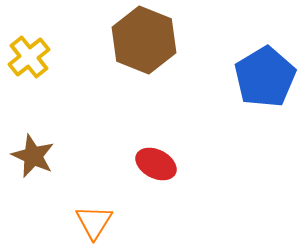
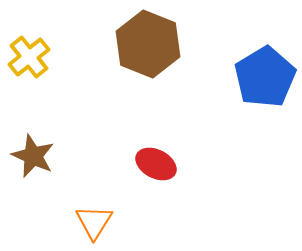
brown hexagon: moved 4 px right, 4 px down
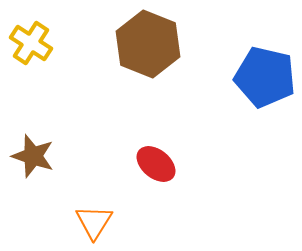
yellow cross: moved 2 px right, 14 px up; rotated 18 degrees counterclockwise
blue pentagon: rotated 28 degrees counterclockwise
brown star: rotated 6 degrees counterclockwise
red ellipse: rotated 12 degrees clockwise
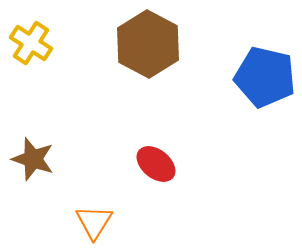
brown hexagon: rotated 6 degrees clockwise
brown star: moved 3 px down
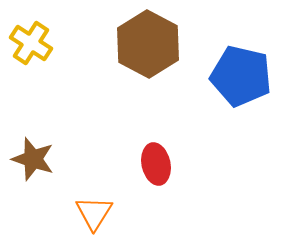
blue pentagon: moved 24 px left, 1 px up
red ellipse: rotated 39 degrees clockwise
orange triangle: moved 9 px up
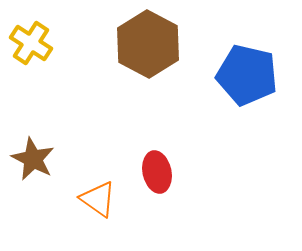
blue pentagon: moved 6 px right, 1 px up
brown star: rotated 9 degrees clockwise
red ellipse: moved 1 px right, 8 px down
orange triangle: moved 4 px right, 14 px up; rotated 27 degrees counterclockwise
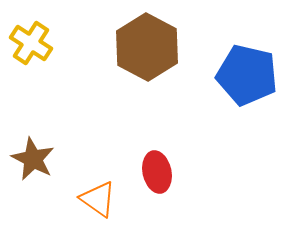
brown hexagon: moved 1 px left, 3 px down
